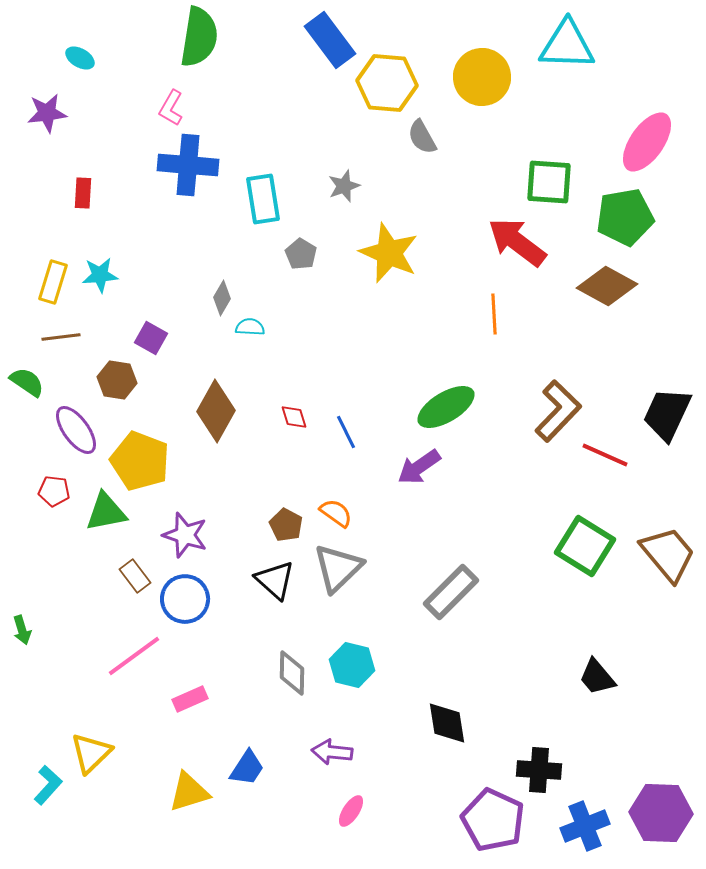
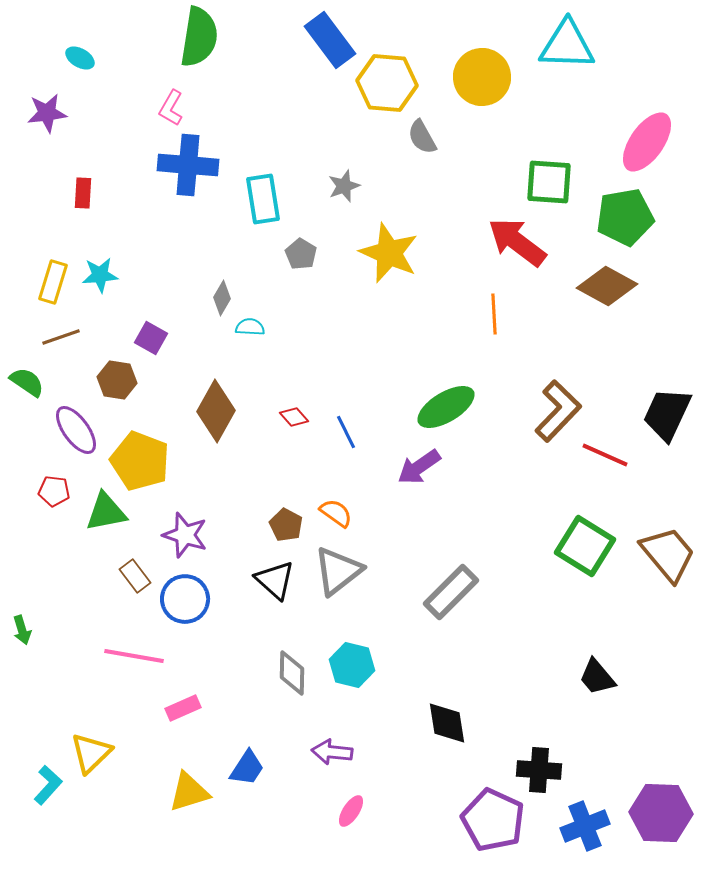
brown line at (61, 337): rotated 12 degrees counterclockwise
red diamond at (294, 417): rotated 24 degrees counterclockwise
gray triangle at (338, 568): moved 3 px down; rotated 6 degrees clockwise
pink line at (134, 656): rotated 46 degrees clockwise
pink rectangle at (190, 699): moved 7 px left, 9 px down
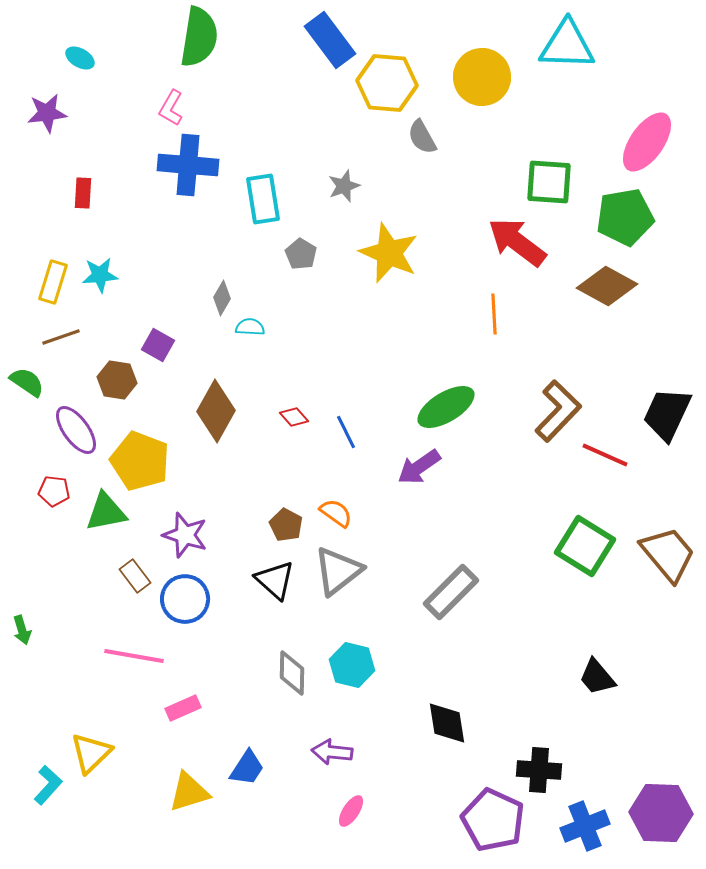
purple square at (151, 338): moved 7 px right, 7 px down
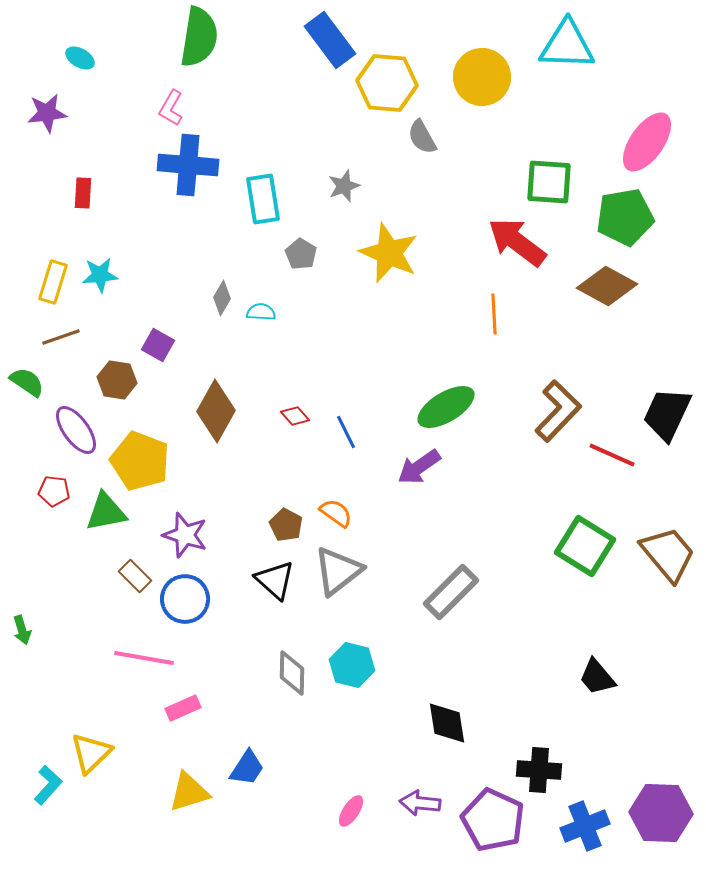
cyan semicircle at (250, 327): moved 11 px right, 15 px up
red diamond at (294, 417): moved 1 px right, 1 px up
red line at (605, 455): moved 7 px right
brown rectangle at (135, 576): rotated 8 degrees counterclockwise
pink line at (134, 656): moved 10 px right, 2 px down
purple arrow at (332, 752): moved 88 px right, 51 px down
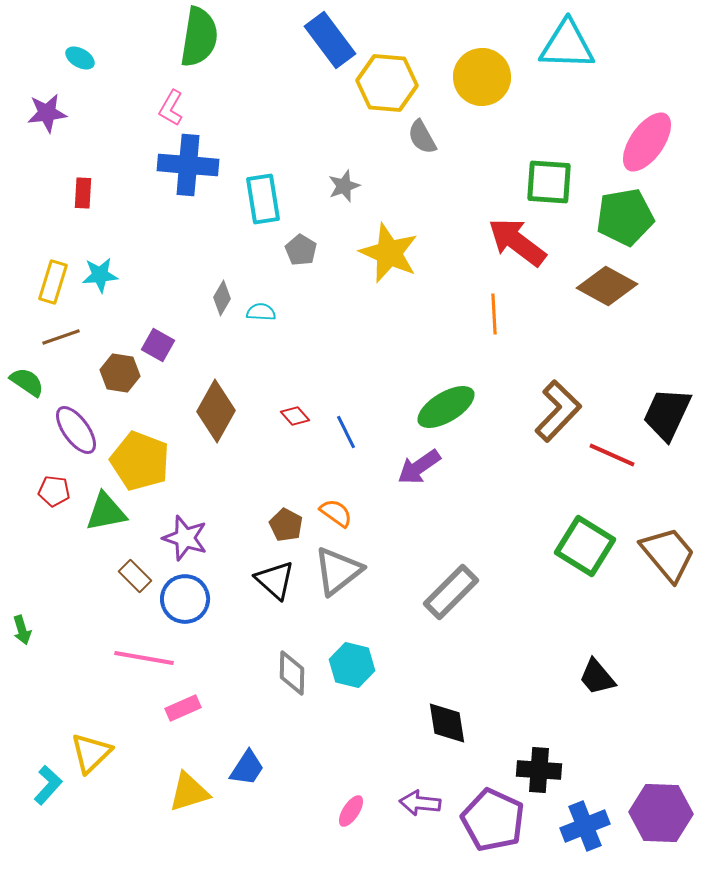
gray pentagon at (301, 254): moved 4 px up
brown hexagon at (117, 380): moved 3 px right, 7 px up
purple star at (185, 535): moved 3 px down
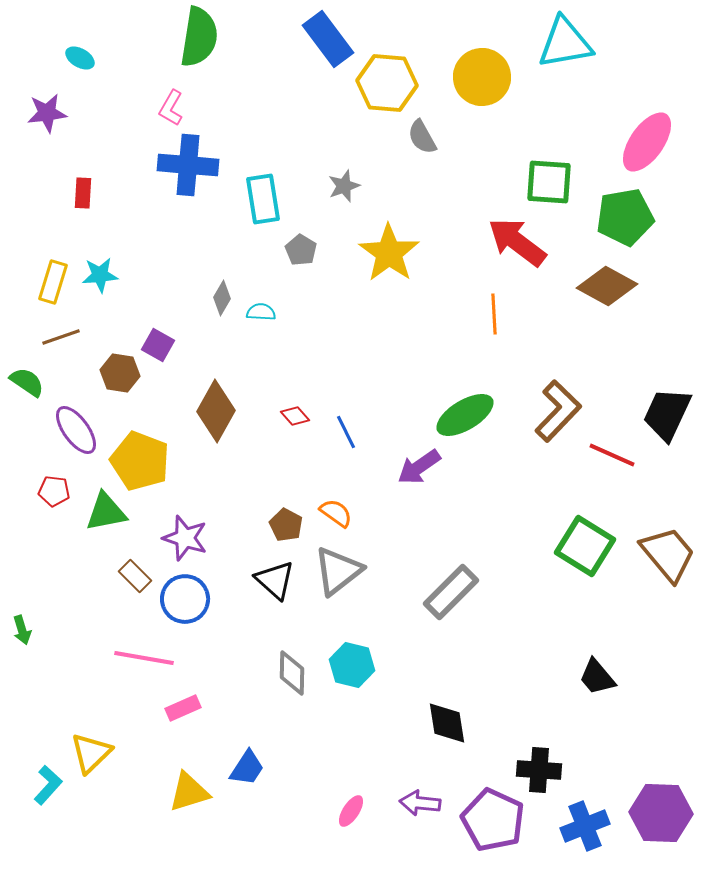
blue rectangle at (330, 40): moved 2 px left, 1 px up
cyan triangle at (567, 45): moved 2 px left, 2 px up; rotated 12 degrees counterclockwise
yellow star at (389, 253): rotated 12 degrees clockwise
green ellipse at (446, 407): moved 19 px right, 8 px down
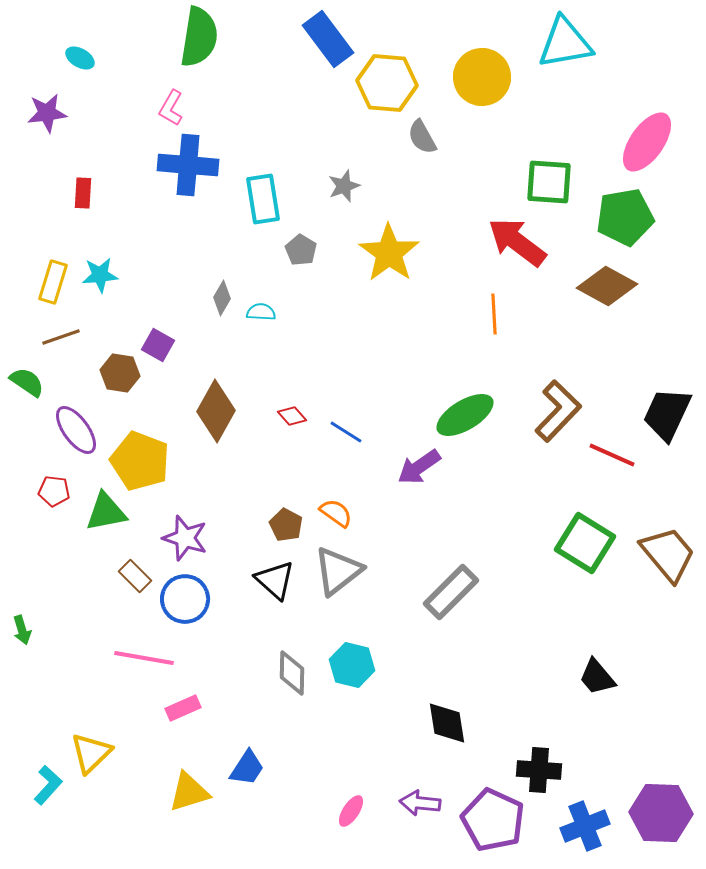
red diamond at (295, 416): moved 3 px left
blue line at (346, 432): rotated 32 degrees counterclockwise
green square at (585, 546): moved 3 px up
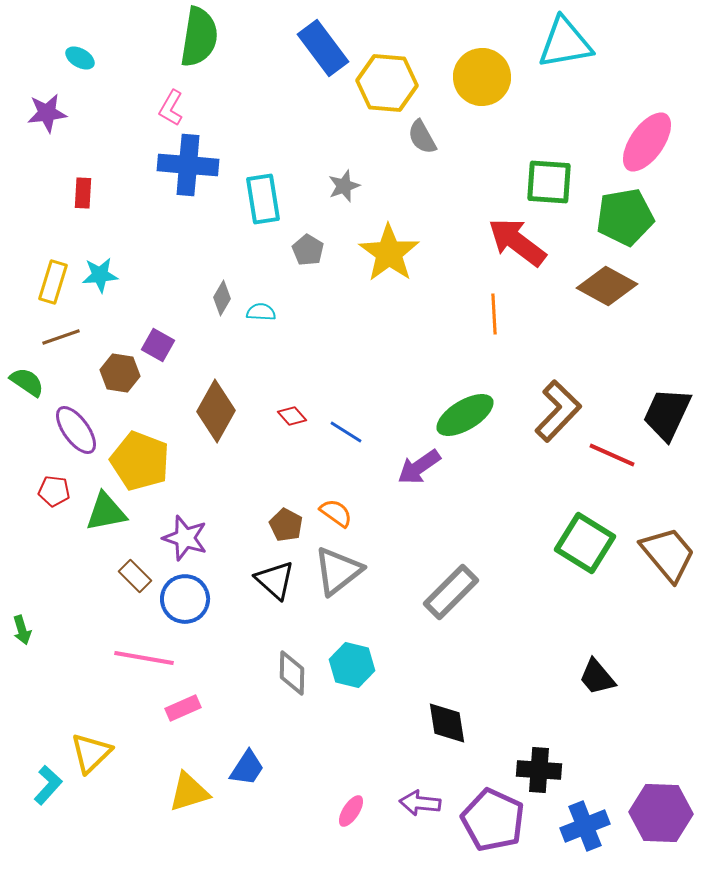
blue rectangle at (328, 39): moved 5 px left, 9 px down
gray pentagon at (301, 250): moved 7 px right
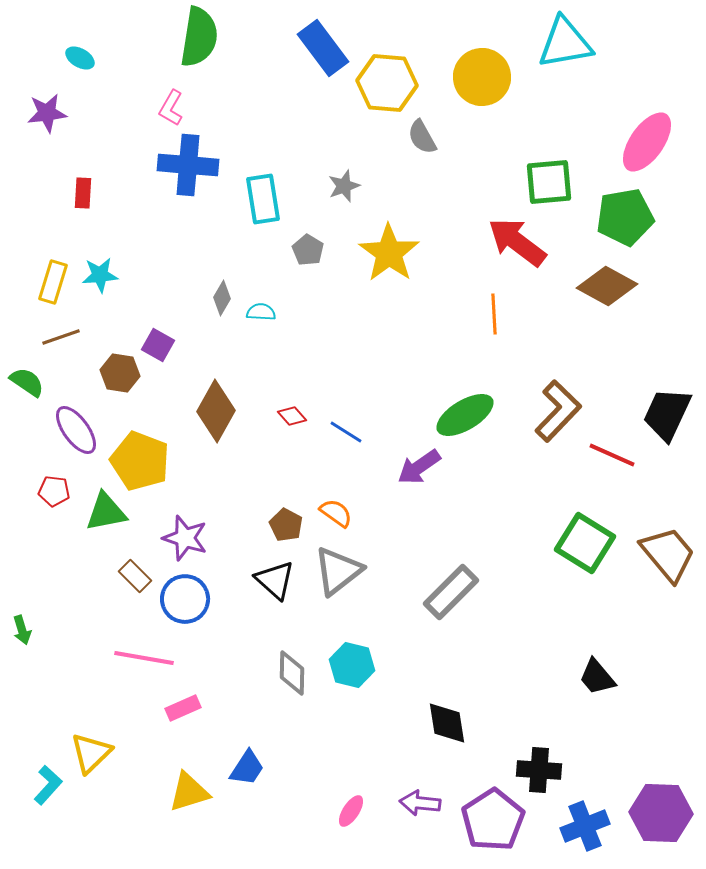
green square at (549, 182): rotated 9 degrees counterclockwise
purple pentagon at (493, 820): rotated 14 degrees clockwise
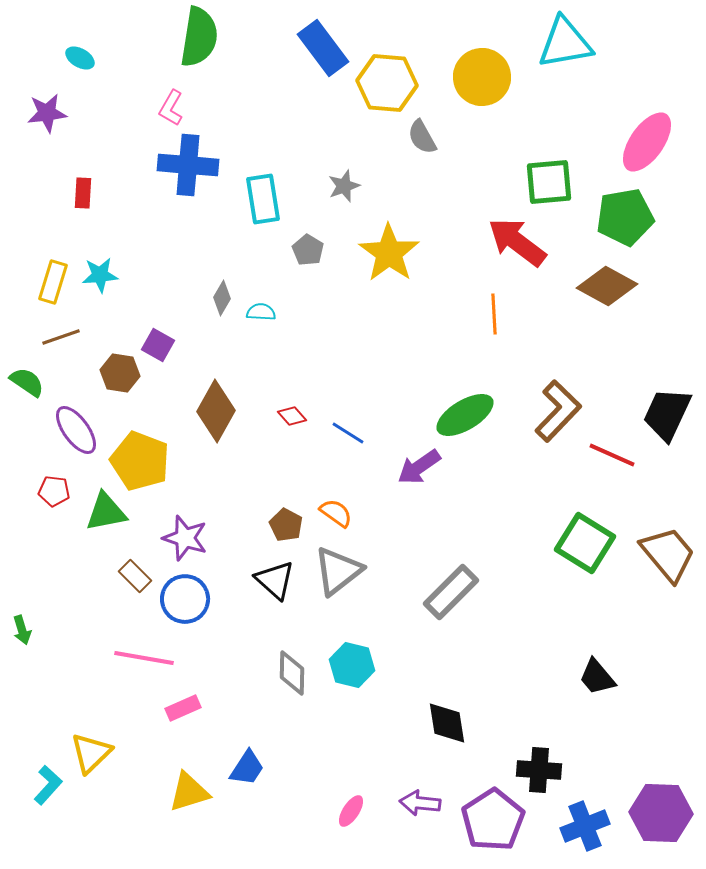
blue line at (346, 432): moved 2 px right, 1 px down
